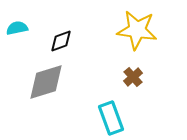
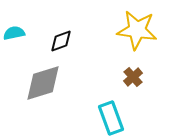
cyan semicircle: moved 3 px left, 5 px down
gray diamond: moved 3 px left, 1 px down
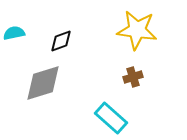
brown cross: rotated 24 degrees clockwise
cyan rectangle: rotated 28 degrees counterclockwise
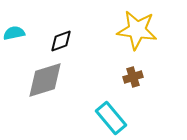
gray diamond: moved 2 px right, 3 px up
cyan rectangle: rotated 8 degrees clockwise
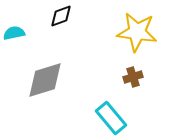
yellow star: moved 2 px down
black diamond: moved 25 px up
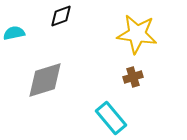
yellow star: moved 2 px down
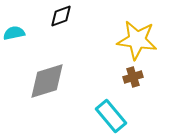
yellow star: moved 6 px down
gray diamond: moved 2 px right, 1 px down
cyan rectangle: moved 2 px up
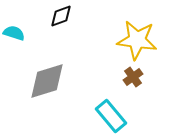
cyan semicircle: rotated 30 degrees clockwise
brown cross: rotated 18 degrees counterclockwise
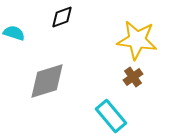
black diamond: moved 1 px right, 1 px down
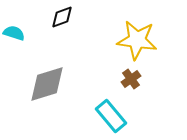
brown cross: moved 2 px left, 2 px down
gray diamond: moved 3 px down
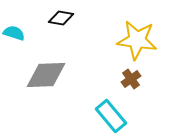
black diamond: moved 1 px left, 1 px down; rotated 30 degrees clockwise
gray diamond: moved 1 px left, 9 px up; rotated 15 degrees clockwise
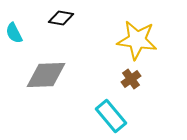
cyan semicircle: rotated 135 degrees counterclockwise
